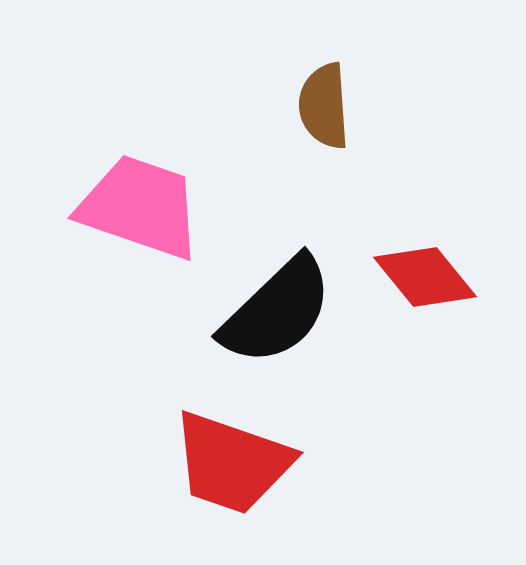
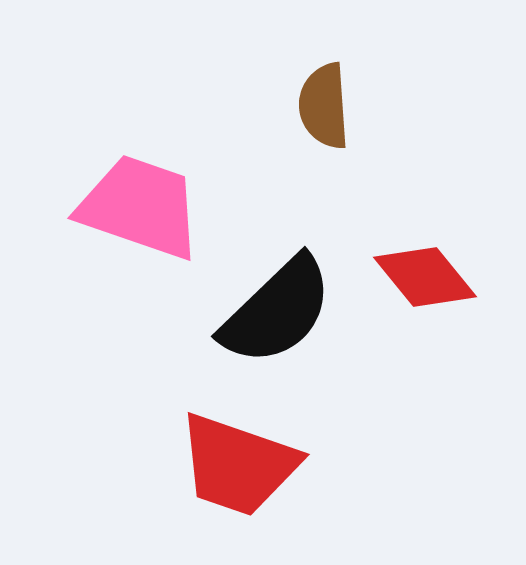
red trapezoid: moved 6 px right, 2 px down
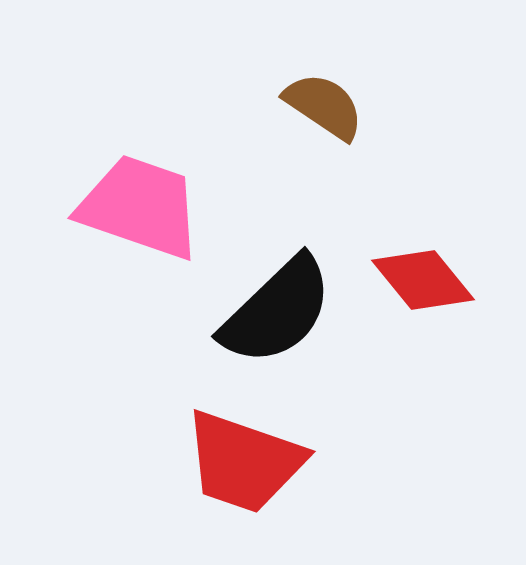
brown semicircle: rotated 128 degrees clockwise
red diamond: moved 2 px left, 3 px down
red trapezoid: moved 6 px right, 3 px up
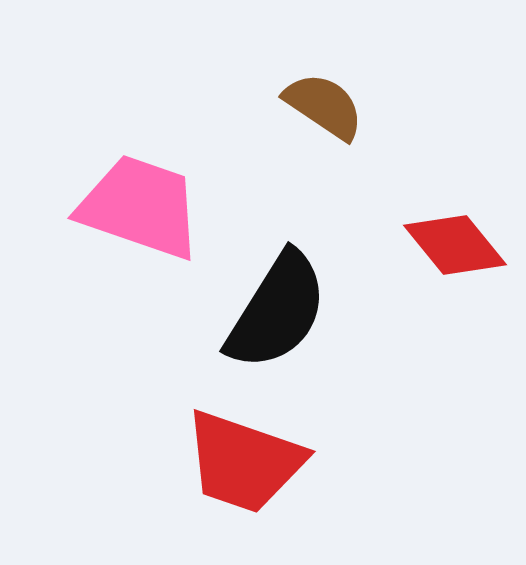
red diamond: moved 32 px right, 35 px up
black semicircle: rotated 14 degrees counterclockwise
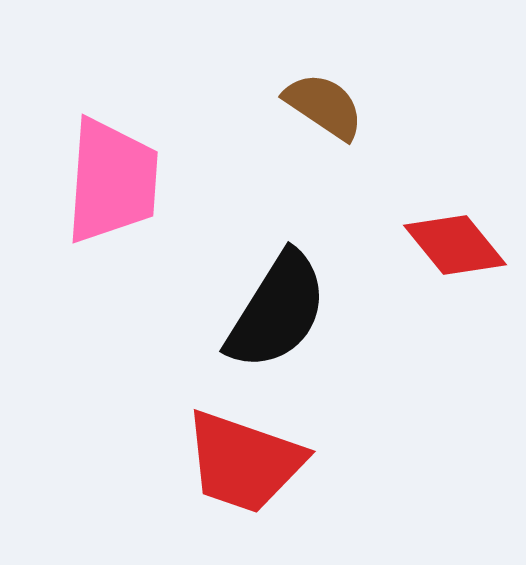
pink trapezoid: moved 28 px left, 26 px up; rotated 75 degrees clockwise
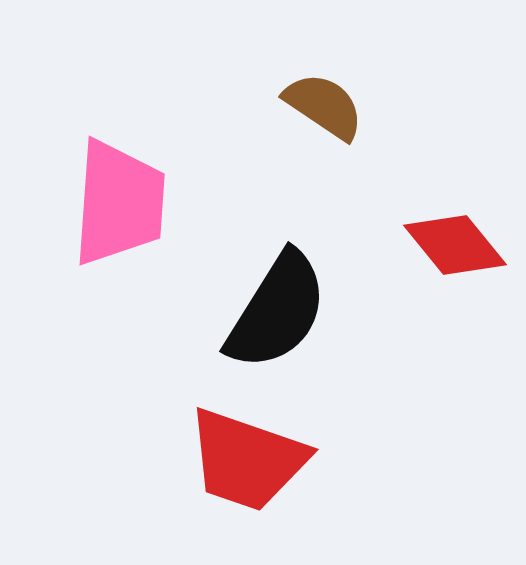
pink trapezoid: moved 7 px right, 22 px down
red trapezoid: moved 3 px right, 2 px up
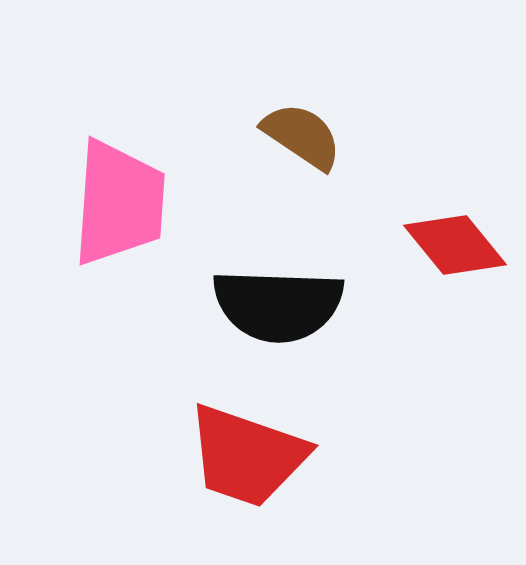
brown semicircle: moved 22 px left, 30 px down
black semicircle: moved 1 px right, 6 px up; rotated 60 degrees clockwise
red trapezoid: moved 4 px up
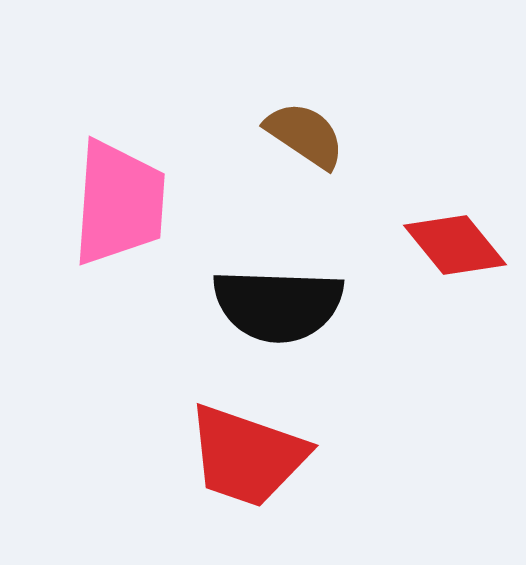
brown semicircle: moved 3 px right, 1 px up
